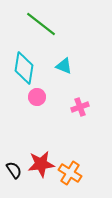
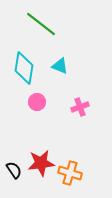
cyan triangle: moved 4 px left
pink circle: moved 5 px down
red star: moved 1 px up
orange cross: rotated 15 degrees counterclockwise
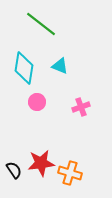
pink cross: moved 1 px right
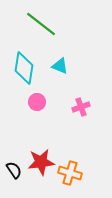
red star: moved 1 px up
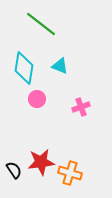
pink circle: moved 3 px up
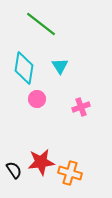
cyan triangle: rotated 36 degrees clockwise
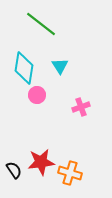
pink circle: moved 4 px up
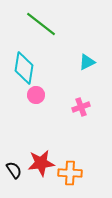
cyan triangle: moved 27 px right, 4 px up; rotated 36 degrees clockwise
pink circle: moved 1 px left
red star: moved 1 px down
orange cross: rotated 15 degrees counterclockwise
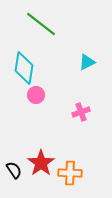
pink cross: moved 5 px down
red star: rotated 28 degrees counterclockwise
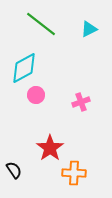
cyan triangle: moved 2 px right, 33 px up
cyan diamond: rotated 52 degrees clockwise
pink cross: moved 10 px up
red star: moved 9 px right, 15 px up
orange cross: moved 4 px right
